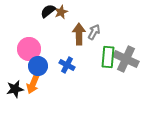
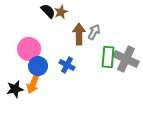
black semicircle: rotated 84 degrees clockwise
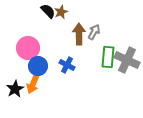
pink circle: moved 1 px left, 1 px up
gray cross: moved 1 px right, 1 px down
black star: rotated 18 degrees counterclockwise
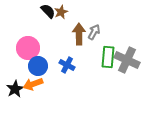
orange arrow: rotated 48 degrees clockwise
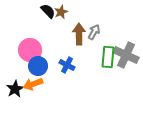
pink circle: moved 2 px right, 2 px down
gray cross: moved 1 px left, 5 px up
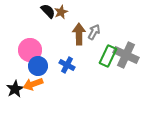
green rectangle: moved 1 px up; rotated 20 degrees clockwise
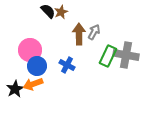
gray cross: rotated 15 degrees counterclockwise
blue circle: moved 1 px left
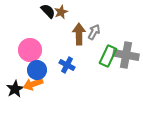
blue circle: moved 4 px down
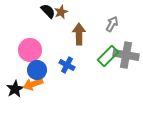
gray arrow: moved 18 px right, 8 px up
green rectangle: rotated 20 degrees clockwise
